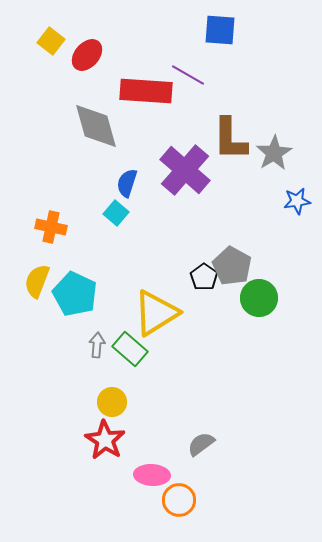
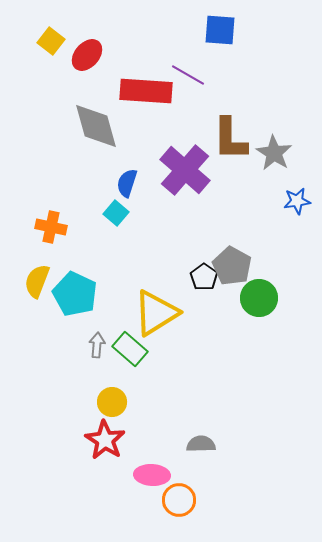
gray star: rotated 9 degrees counterclockwise
gray semicircle: rotated 36 degrees clockwise
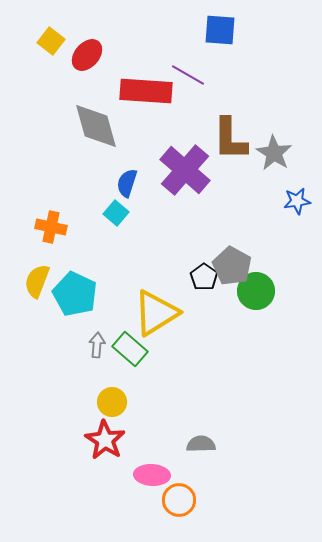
green circle: moved 3 px left, 7 px up
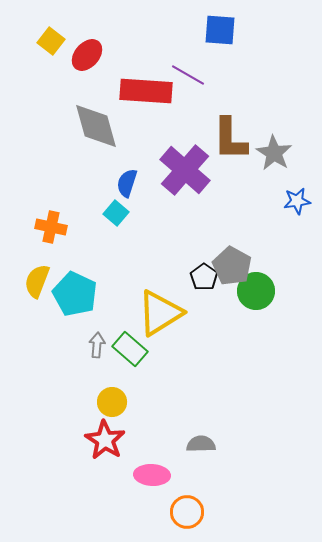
yellow triangle: moved 4 px right
orange circle: moved 8 px right, 12 px down
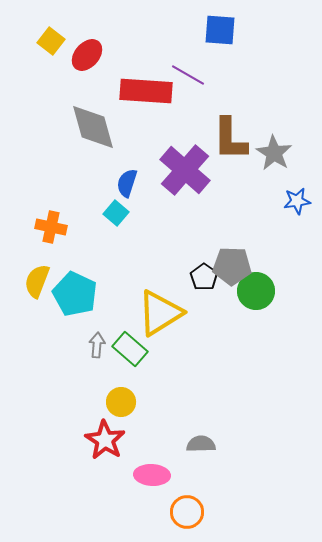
gray diamond: moved 3 px left, 1 px down
gray pentagon: rotated 27 degrees counterclockwise
yellow circle: moved 9 px right
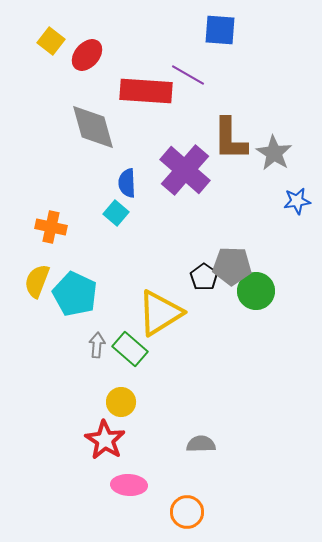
blue semicircle: rotated 20 degrees counterclockwise
pink ellipse: moved 23 px left, 10 px down
